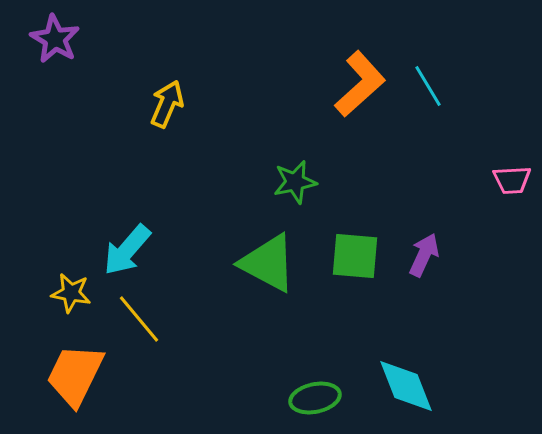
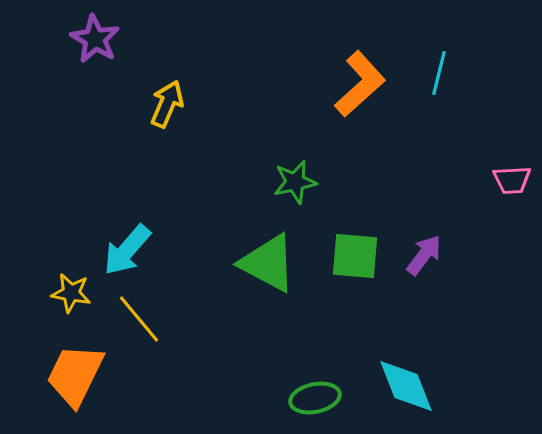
purple star: moved 40 px right
cyan line: moved 11 px right, 13 px up; rotated 45 degrees clockwise
purple arrow: rotated 12 degrees clockwise
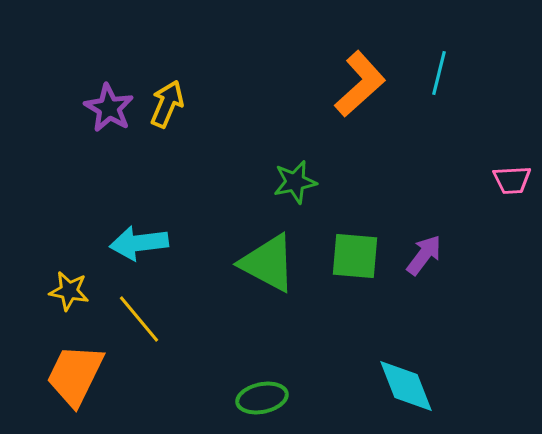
purple star: moved 14 px right, 69 px down
cyan arrow: moved 12 px right, 7 px up; rotated 42 degrees clockwise
yellow star: moved 2 px left, 2 px up
green ellipse: moved 53 px left
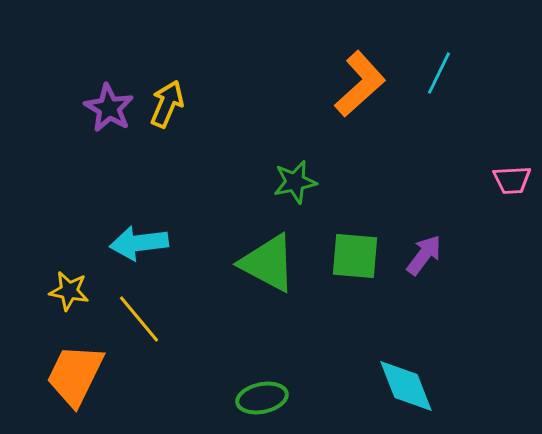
cyan line: rotated 12 degrees clockwise
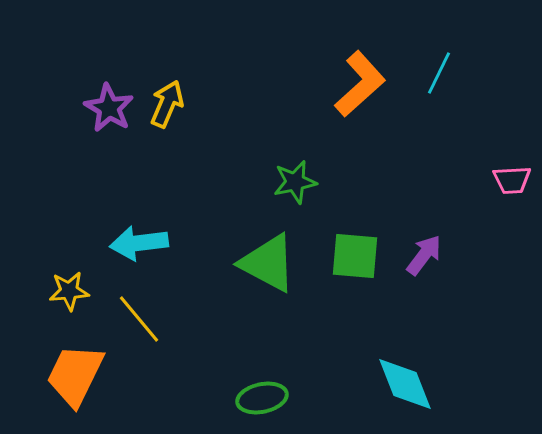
yellow star: rotated 15 degrees counterclockwise
cyan diamond: moved 1 px left, 2 px up
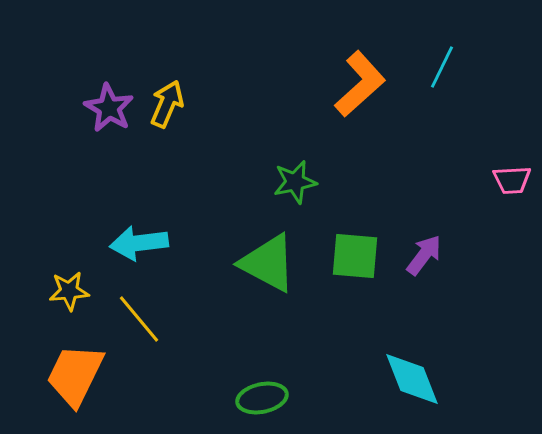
cyan line: moved 3 px right, 6 px up
cyan diamond: moved 7 px right, 5 px up
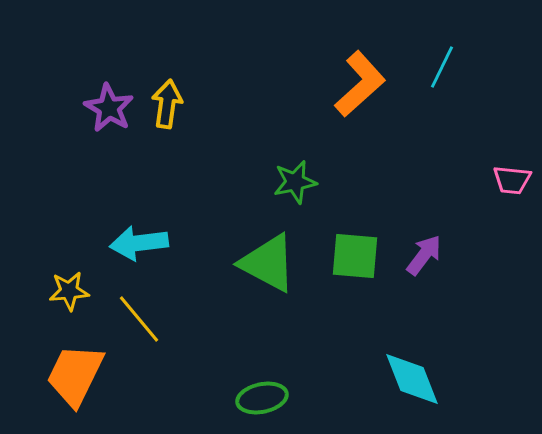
yellow arrow: rotated 15 degrees counterclockwise
pink trapezoid: rotated 9 degrees clockwise
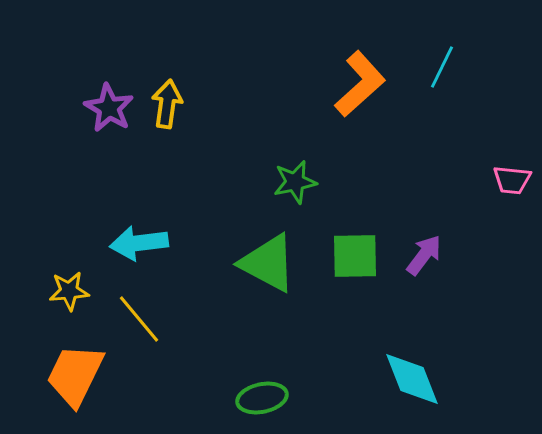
green square: rotated 6 degrees counterclockwise
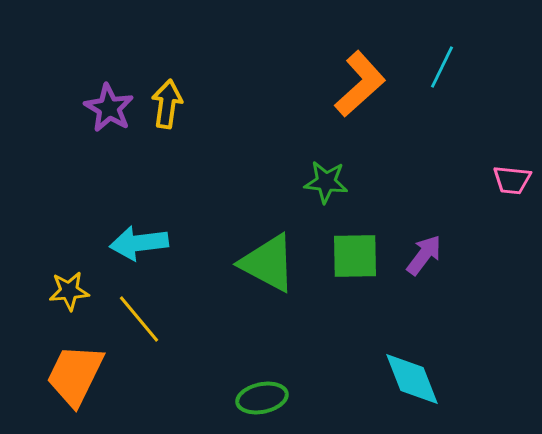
green star: moved 31 px right; rotated 18 degrees clockwise
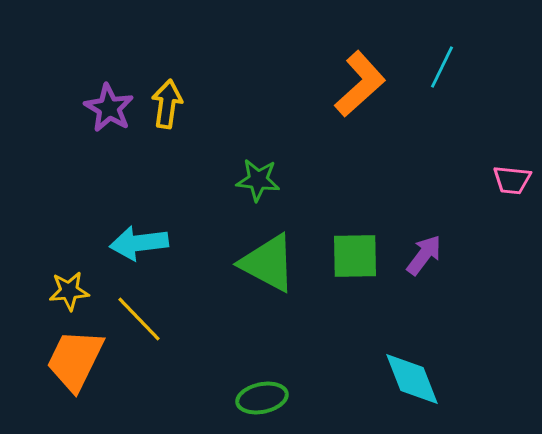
green star: moved 68 px left, 2 px up
yellow line: rotated 4 degrees counterclockwise
orange trapezoid: moved 15 px up
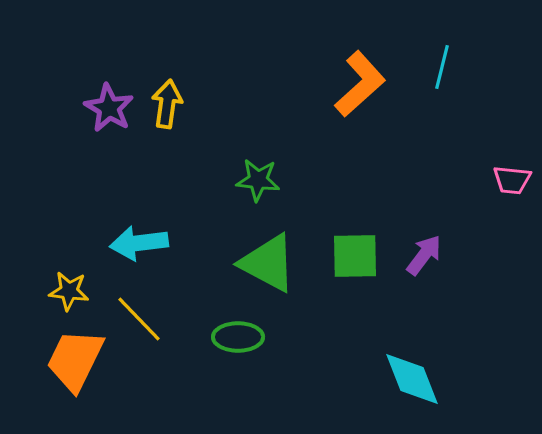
cyan line: rotated 12 degrees counterclockwise
yellow star: rotated 12 degrees clockwise
green ellipse: moved 24 px left, 61 px up; rotated 12 degrees clockwise
